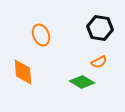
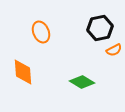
black hexagon: rotated 20 degrees counterclockwise
orange ellipse: moved 3 px up
orange semicircle: moved 15 px right, 12 px up
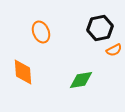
green diamond: moved 1 px left, 2 px up; rotated 40 degrees counterclockwise
